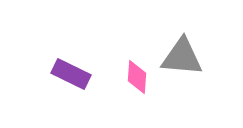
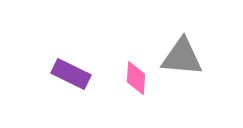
pink diamond: moved 1 px left, 1 px down
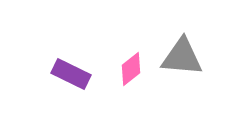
pink diamond: moved 5 px left, 9 px up; rotated 48 degrees clockwise
